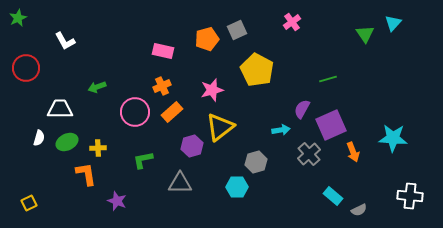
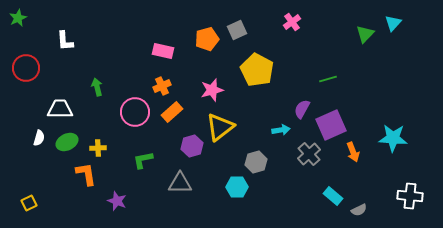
green triangle: rotated 18 degrees clockwise
white L-shape: rotated 25 degrees clockwise
green arrow: rotated 96 degrees clockwise
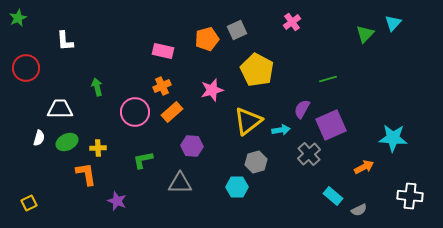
yellow triangle: moved 28 px right, 6 px up
purple hexagon: rotated 20 degrees clockwise
orange arrow: moved 11 px right, 15 px down; rotated 96 degrees counterclockwise
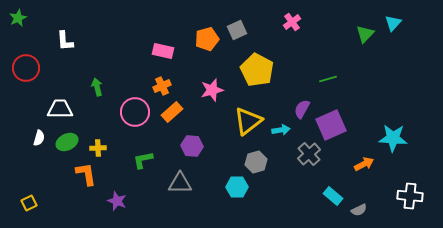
orange arrow: moved 3 px up
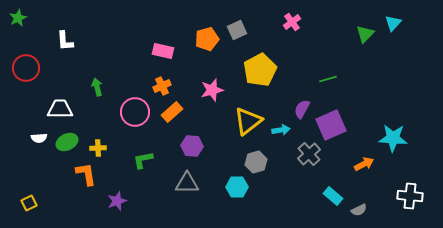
yellow pentagon: moved 3 px right; rotated 16 degrees clockwise
white semicircle: rotated 70 degrees clockwise
gray triangle: moved 7 px right
purple star: rotated 30 degrees clockwise
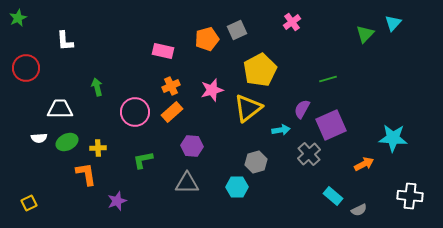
orange cross: moved 9 px right
yellow triangle: moved 13 px up
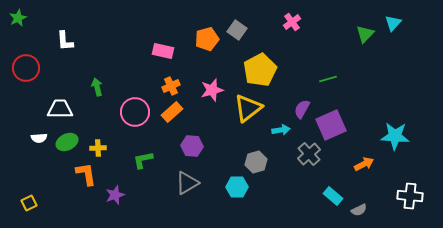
gray square: rotated 30 degrees counterclockwise
cyan star: moved 2 px right, 2 px up
gray triangle: rotated 30 degrees counterclockwise
purple star: moved 2 px left, 6 px up
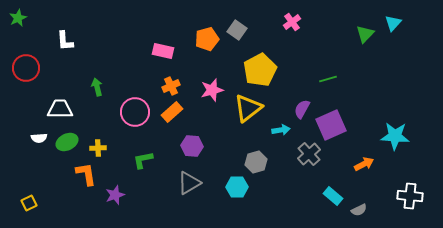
gray triangle: moved 2 px right
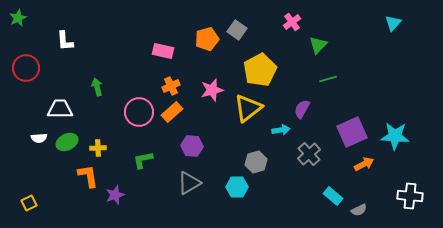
green triangle: moved 47 px left, 11 px down
pink circle: moved 4 px right
purple square: moved 21 px right, 7 px down
orange L-shape: moved 2 px right, 2 px down
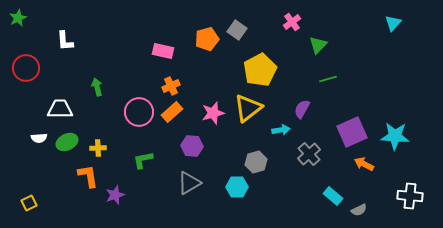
pink star: moved 1 px right, 23 px down
orange arrow: rotated 126 degrees counterclockwise
